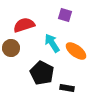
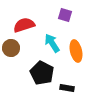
orange ellipse: rotated 40 degrees clockwise
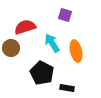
red semicircle: moved 1 px right, 2 px down
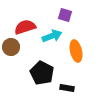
cyan arrow: moved 7 px up; rotated 102 degrees clockwise
brown circle: moved 1 px up
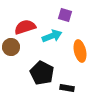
orange ellipse: moved 4 px right
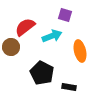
red semicircle: rotated 20 degrees counterclockwise
black rectangle: moved 2 px right, 1 px up
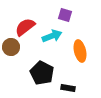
black rectangle: moved 1 px left, 1 px down
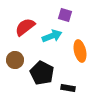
brown circle: moved 4 px right, 13 px down
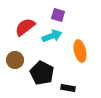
purple square: moved 7 px left
